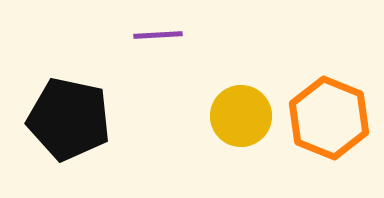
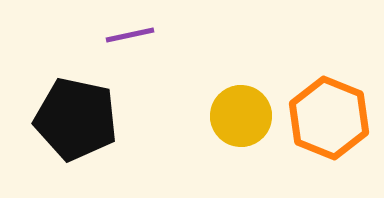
purple line: moved 28 px left; rotated 9 degrees counterclockwise
black pentagon: moved 7 px right
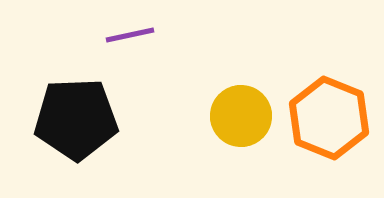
black pentagon: rotated 14 degrees counterclockwise
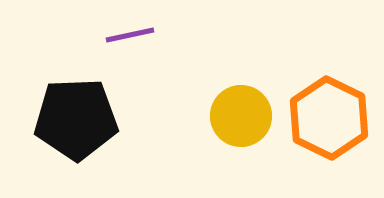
orange hexagon: rotated 4 degrees clockwise
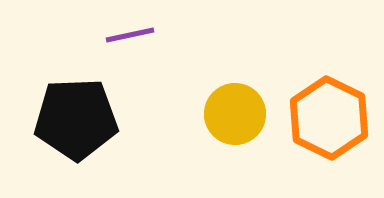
yellow circle: moved 6 px left, 2 px up
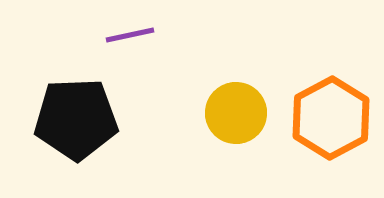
yellow circle: moved 1 px right, 1 px up
orange hexagon: moved 2 px right; rotated 6 degrees clockwise
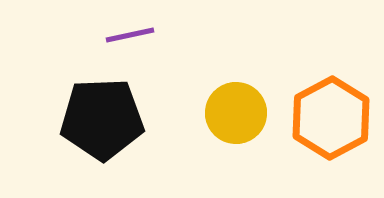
black pentagon: moved 26 px right
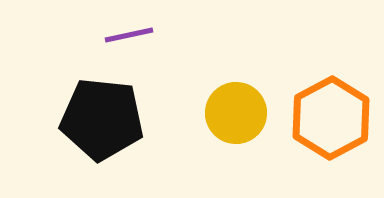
purple line: moved 1 px left
black pentagon: rotated 8 degrees clockwise
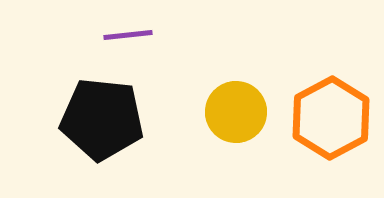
purple line: moved 1 px left; rotated 6 degrees clockwise
yellow circle: moved 1 px up
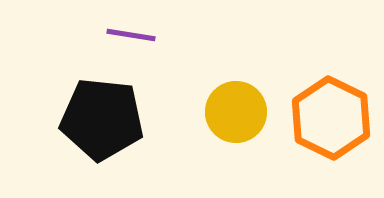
purple line: moved 3 px right; rotated 15 degrees clockwise
orange hexagon: rotated 6 degrees counterclockwise
